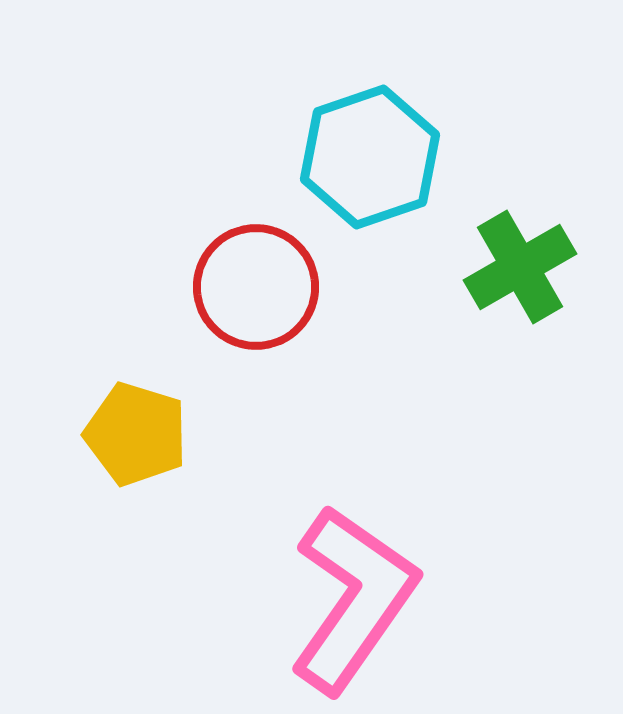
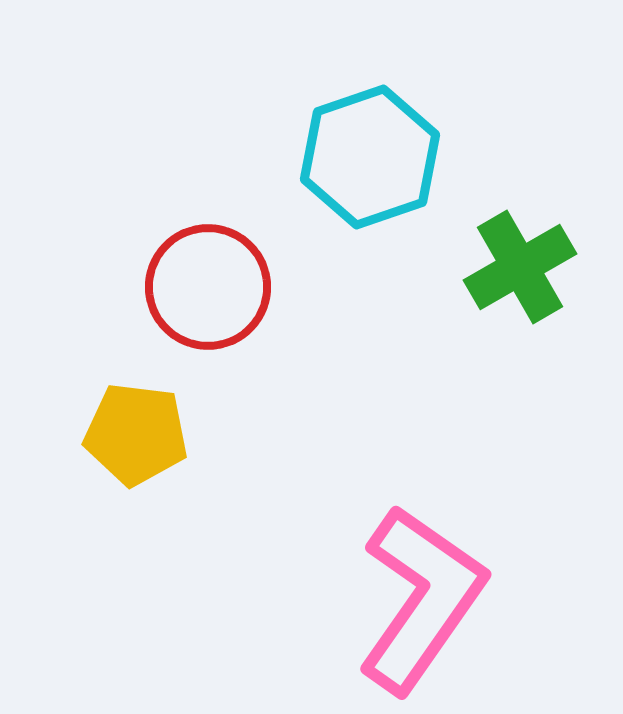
red circle: moved 48 px left
yellow pentagon: rotated 10 degrees counterclockwise
pink L-shape: moved 68 px right
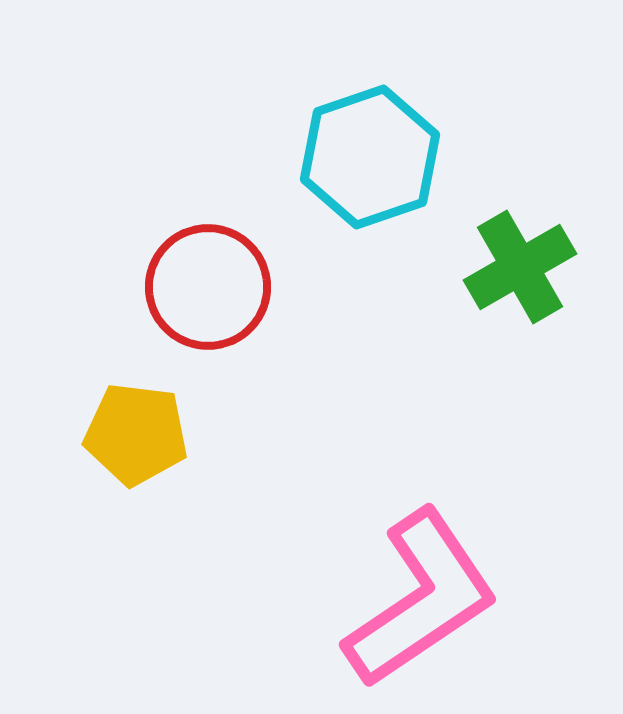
pink L-shape: rotated 21 degrees clockwise
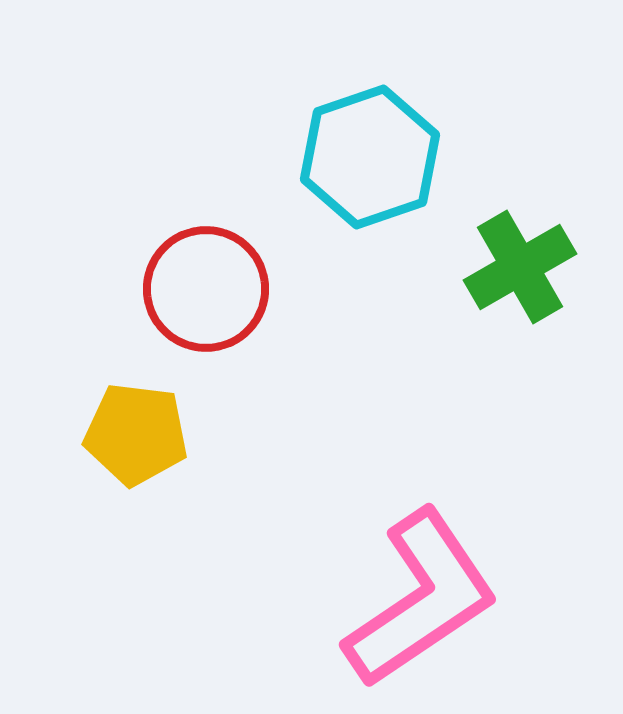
red circle: moved 2 px left, 2 px down
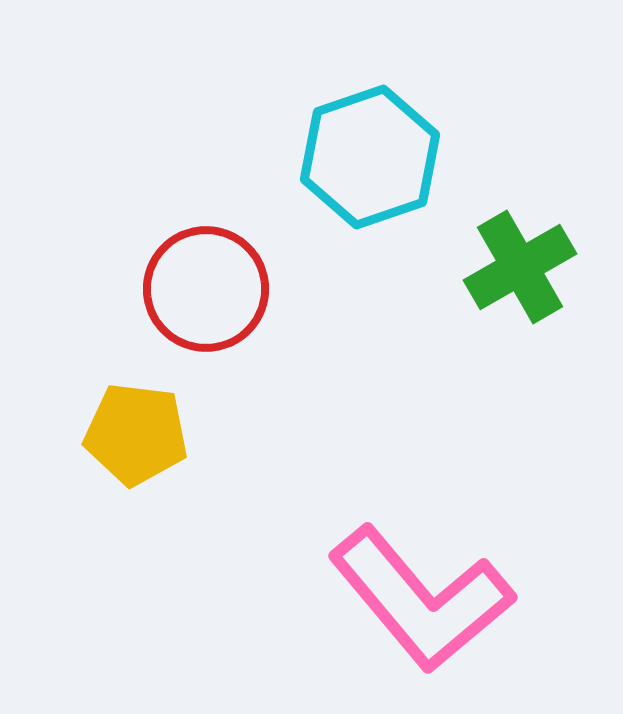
pink L-shape: rotated 84 degrees clockwise
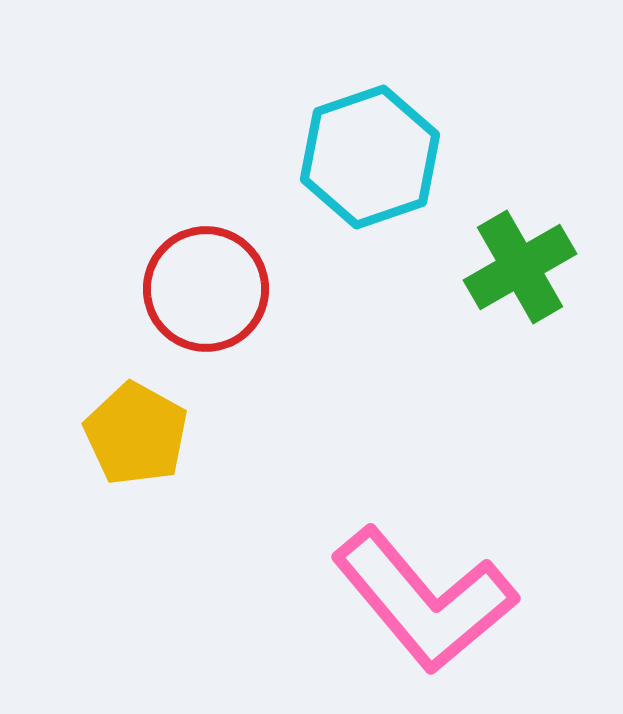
yellow pentagon: rotated 22 degrees clockwise
pink L-shape: moved 3 px right, 1 px down
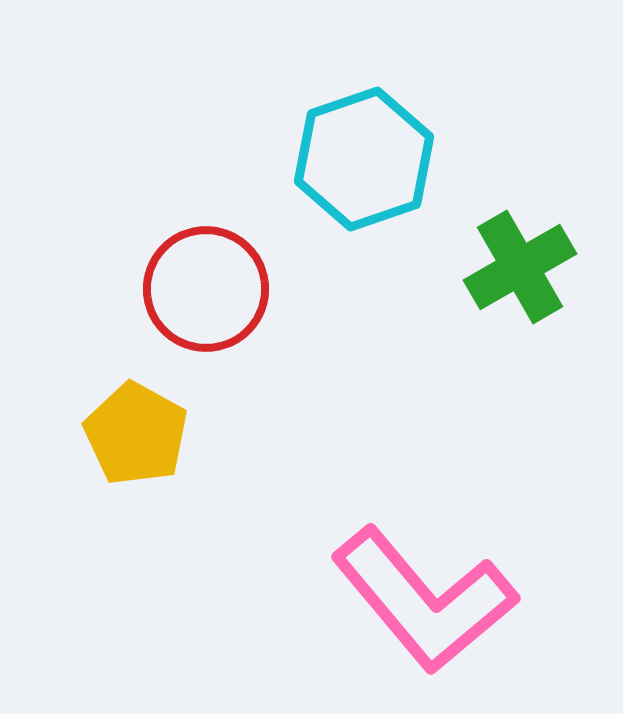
cyan hexagon: moved 6 px left, 2 px down
